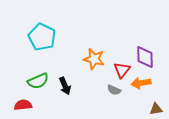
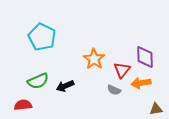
orange star: rotated 20 degrees clockwise
black arrow: rotated 90 degrees clockwise
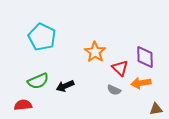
orange star: moved 1 px right, 7 px up
red triangle: moved 2 px left, 2 px up; rotated 24 degrees counterclockwise
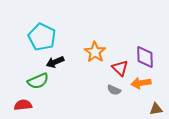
black arrow: moved 10 px left, 24 px up
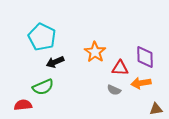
red triangle: rotated 42 degrees counterclockwise
green semicircle: moved 5 px right, 6 px down
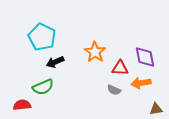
purple diamond: rotated 10 degrees counterclockwise
red semicircle: moved 1 px left
